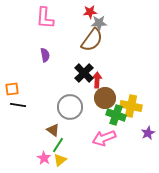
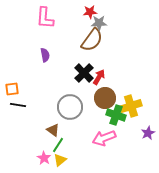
red arrow: moved 2 px right, 3 px up; rotated 28 degrees clockwise
yellow cross: rotated 30 degrees counterclockwise
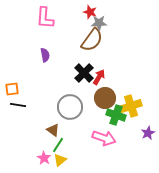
red star: rotated 24 degrees clockwise
pink arrow: rotated 140 degrees counterclockwise
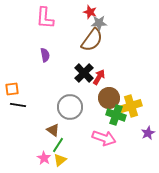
brown circle: moved 4 px right
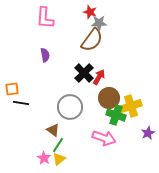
black line: moved 3 px right, 2 px up
yellow triangle: moved 1 px left, 1 px up
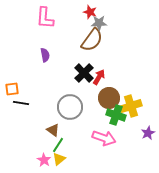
pink star: moved 2 px down
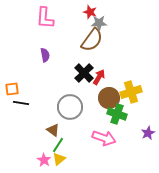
yellow cross: moved 14 px up
green cross: moved 1 px right, 1 px up
